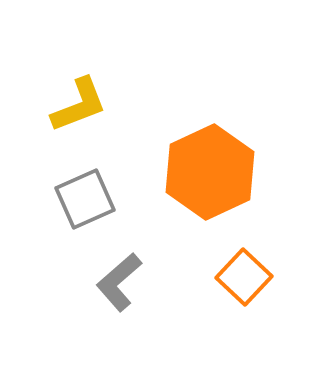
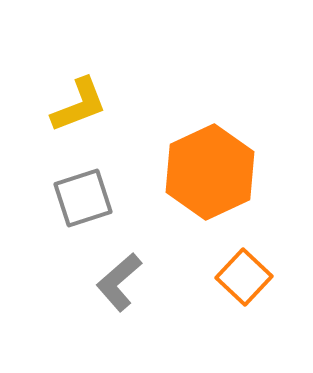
gray square: moved 2 px left, 1 px up; rotated 6 degrees clockwise
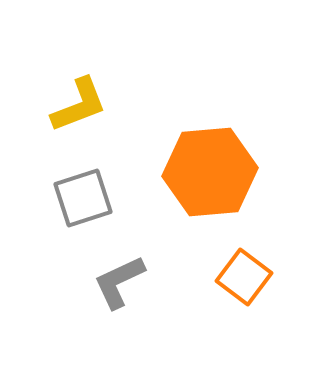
orange hexagon: rotated 20 degrees clockwise
orange square: rotated 6 degrees counterclockwise
gray L-shape: rotated 16 degrees clockwise
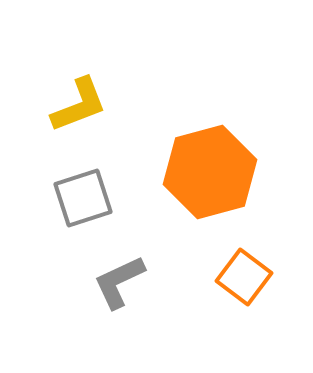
orange hexagon: rotated 10 degrees counterclockwise
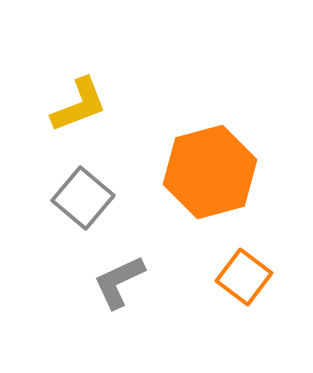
gray square: rotated 32 degrees counterclockwise
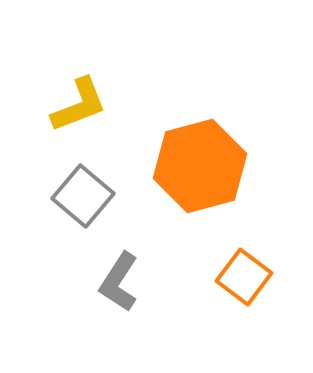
orange hexagon: moved 10 px left, 6 px up
gray square: moved 2 px up
gray L-shape: rotated 32 degrees counterclockwise
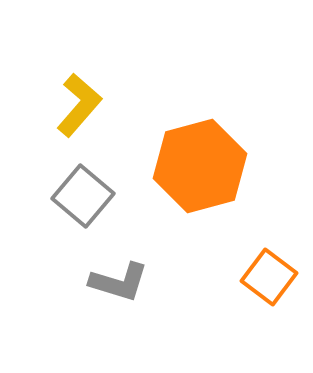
yellow L-shape: rotated 28 degrees counterclockwise
orange square: moved 25 px right
gray L-shape: rotated 106 degrees counterclockwise
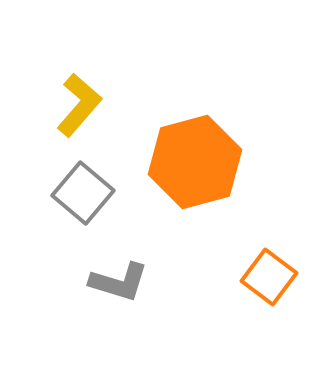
orange hexagon: moved 5 px left, 4 px up
gray square: moved 3 px up
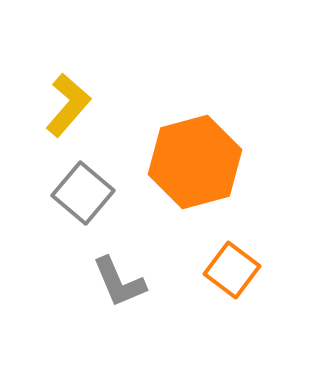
yellow L-shape: moved 11 px left
orange square: moved 37 px left, 7 px up
gray L-shape: rotated 50 degrees clockwise
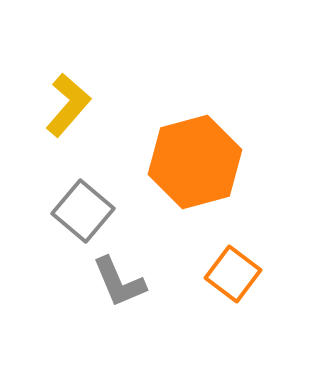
gray square: moved 18 px down
orange square: moved 1 px right, 4 px down
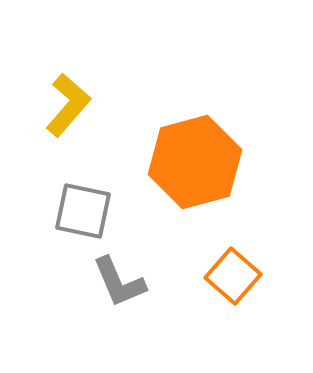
gray square: rotated 28 degrees counterclockwise
orange square: moved 2 px down; rotated 4 degrees clockwise
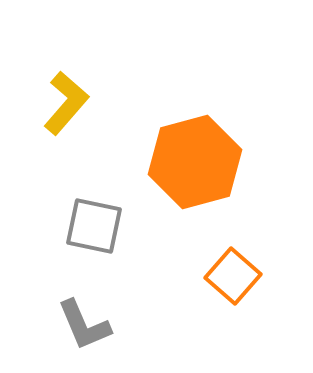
yellow L-shape: moved 2 px left, 2 px up
gray square: moved 11 px right, 15 px down
gray L-shape: moved 35 px left, 43 px down
